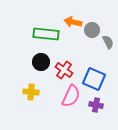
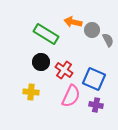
green rectangle: rotated 25 degrees clockwise
gray semicircle: moved 2 px up
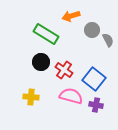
orange arrow: moved 2 px left, 6 px up; rotated 30 degrees counterclockwise
blue square: rotated 15 degrees clockwise
yellow cross: moved 5 px down
pink semicircle: rotated 100 degrees counterclockwise
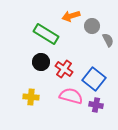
gray circle: moved 4 px up
red cross: moved 1 px up
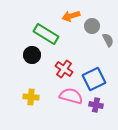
black circle: moved 9 px left, 7 px up
blue square: rotated 25 degrees clockwise
